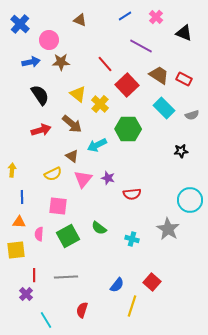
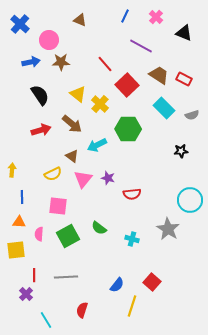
blue line at (125, 16): rotated 32 degrees counterclockwise
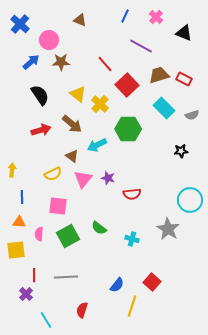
blue arrow at (31, 62): rotated 30 degrees counterclockwise
brown trapezoid at (159, 75): rotated 50 degrees counterclockwise
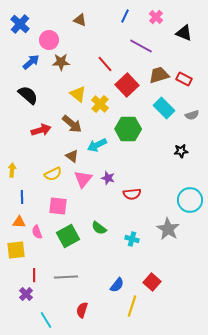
black semicircle at (40, 95): moved 12 px left; rotated 15 degrees counterclockwise
pink semicircle at (39, 234): moved 2 px left, 2 px up; rotated 24 degrees counterclockwise
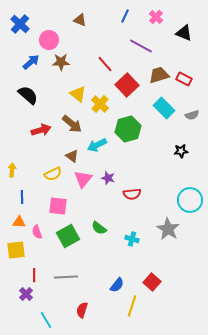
green hexagon at (128, 129): rotated 15 degrees counterclockwise
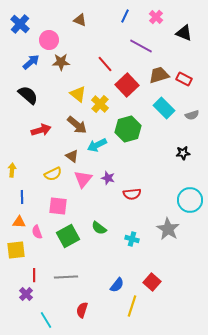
brown arrow at (72, 124): moved 5 px right, 1 px down
black star at (181, 151): moved 2 px right, 2 px down
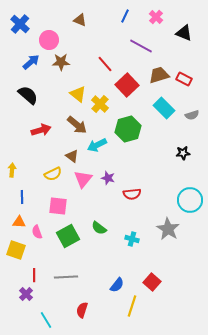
yellow square at (16, 250): rotated 24 degrees clockwise
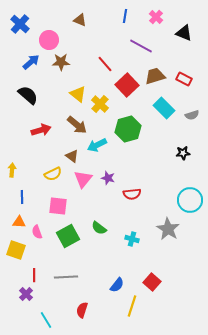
blue line at (125, 16): rotated 16 degrees counterclockwise
brown trapezoid at (159, 75): moved 4 px left, 1 px down
